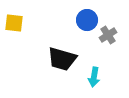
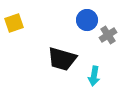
yellow square: rotated 24 degrees counterclockwise
cyan arrow: moved 1 px up
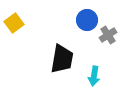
yellow square: rotated 18 degrees counterclockwise
black trapezoid: rotated 96 degrees counterclockwise
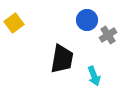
cyan arrow: rotated 30 degrees counterclockwise
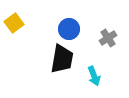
blue circle: moved 18 px left, 9 px down
gray cross: moved 3 px down
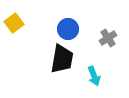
blue circle: moved 1 px left
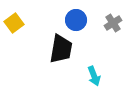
blue circle: moved 8 px right, 9 px up
gray cross: moved 5 px right, 15 px up
black trapezoid: moved 1 px left, 10 px up
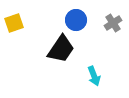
yellow square: rotated 18 degrees clockwise
black trapezoid: rotated 24 degrees clockwise
